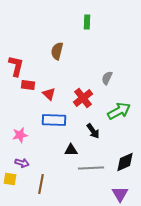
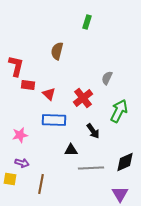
green rectangle: rotated 16 degrees clockwise
green arrow: rotated 35 degrees counterclockwise
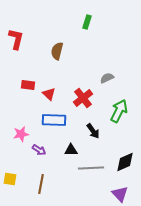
red L-shape: moved 27 px up
gray semicircle: rotated 40 degrees clockwise
pink star: moved 1 px right, 1 px up
purple arrow: moved 17 px right, 13 px up; rotated 16 degrees clockwise
purple triangle: rotated 12 degrees counterclockwise
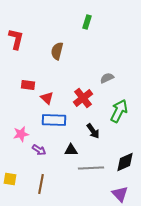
red triangle: moved 2 px left, 4 px down
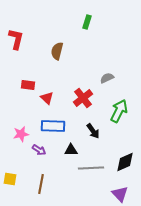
blue rectangle: moved 1 px left, 6 px down
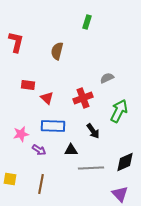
red L-shape: moved 3 px down
red cross: rotated 18 degrees clockwise
